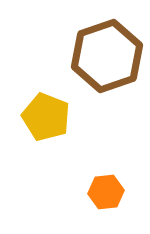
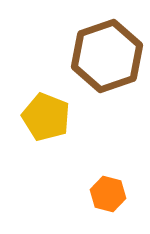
orange hexagon: moved 2 px right, 2 px down; rotated 20 degrees clockwise
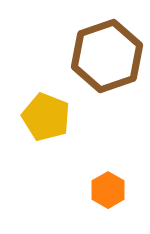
orange hexagon: moved 4 px up; rotated 16 degrees clockwise
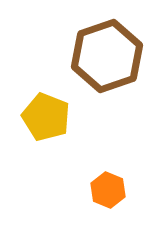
orange hexagon: rotated 8 degrees counterclockwise
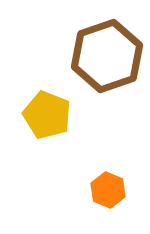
yellow pentagon: moved 1 px right, 2 px up
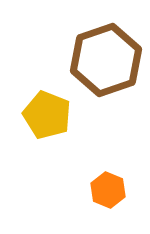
brown hexagon: moved 1 px left, 4 px down
